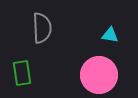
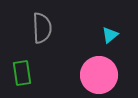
cyan triangle: rotated 48 degrees counterclockwise
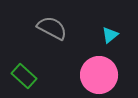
gray semicircle: moved 10 px right; rotated 60 degrees counterclockwise
green rectangle: moved 2 px right, 3 px down; rotated 40 degrees counterclockwise
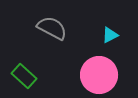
cyan triangle: rotated 12 degrees clockwise
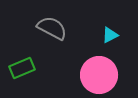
green rectangle: moved 2 px left, 8 px up; rotated 65 degrees counterclockwise
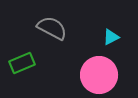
cyan triangle: moved 1 px right, 2 px down
green rectangle: moved 5 px up
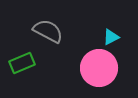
gray semicircle: moved 4 px left, 3 px down
pink circle: moved 7 px up
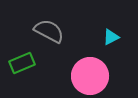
gray semicircle: moved 1 px right
pink circle: moved 9 px left, 8 px down
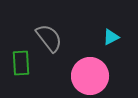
gray semicircle: moved 7 px down; rotated 24 degrees clockwise
green rectangle: moved 1 px left; rotated 70 degrees counterclockwise
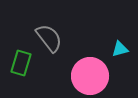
cyan triangle: moved 9 px right, 12 px down; rotated 12 degrees clockwise
green rectangle: rotated 20 degrees clockwise
